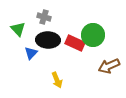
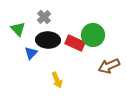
gray cross: rotated 32 degrees clockwise
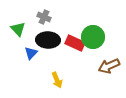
gray cross: rotated 24 degrees counterclockwise
green circle: moved 2 px down
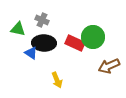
gray cross: moved 2 px left, 3 px down
green triangle: rotated 35 degrees counterclockwise
black ellipse: moved 4 px left, 3 px down
blue triangle: rotated 40 degrees counterclockwise
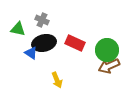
green circle: moved 14 px right, 13 px down
black ellipse: rotated 15 degrees counterclockwise
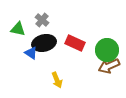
gray cross: rotated 16 degrees clockwise
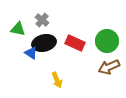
green circle: moved 9 px up
brown arrow: moved 1 px down
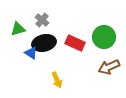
green triangle: rotated 28 degrees counterclockwise
green circle: moved 3 px left, 4 px up
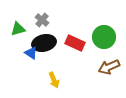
yellow arrow: moved 3 px left
